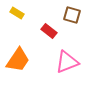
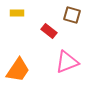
yellow rectangle: rotated 32 degrees counterclockwise
orange trapezoid: moved 10 px down
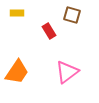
red rectangle: rotated 21 degrees clockwise
pink triangle: moved 10 px down; rotated 15 degrees counterclockwise
orange trapezoid: moved 1 px left, 2 px down
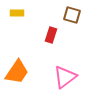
red rectangle: moved 2 px right, 4 px down; rotated 49 degrees clockwise
pink triangle: moved 2 px left, 5 px down
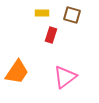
yellow rectangle: moved 25 px right
